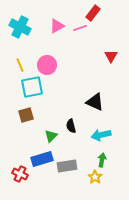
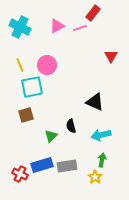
blue rectangle: moved 6 px down
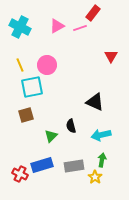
gray rectangle: moved 7 px right
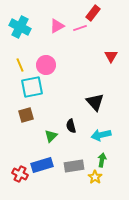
pink circle: moved 1 px left
black triangle: rotated 24 degrees clockwise
